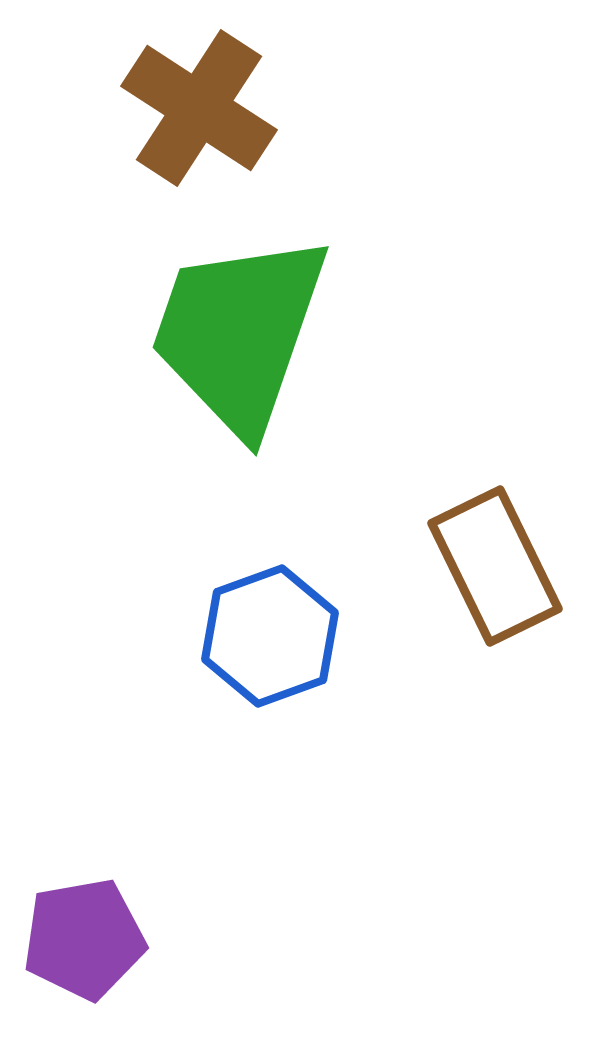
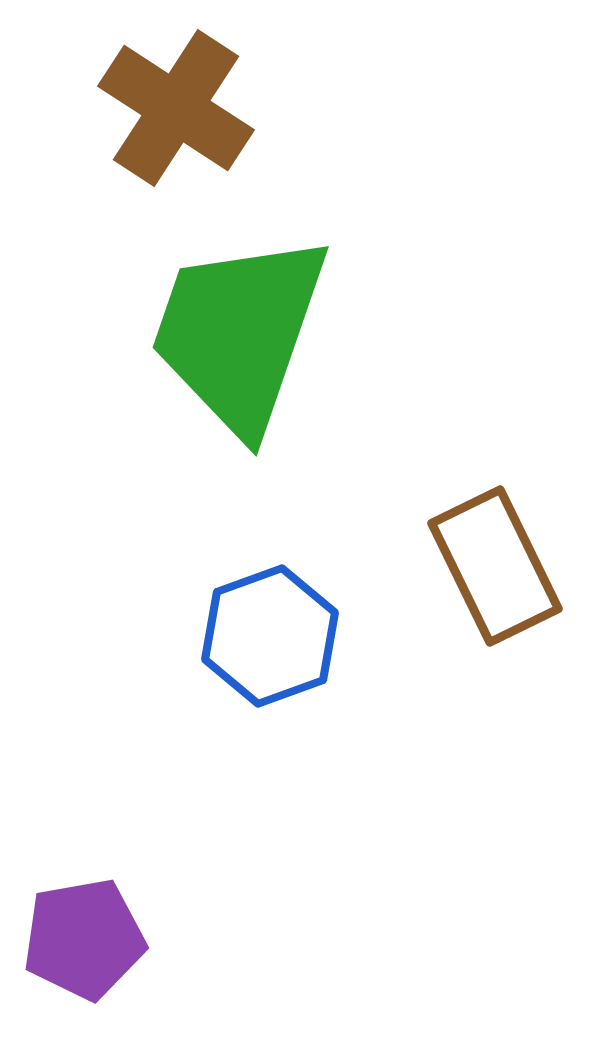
brown cross: moved 23 px left
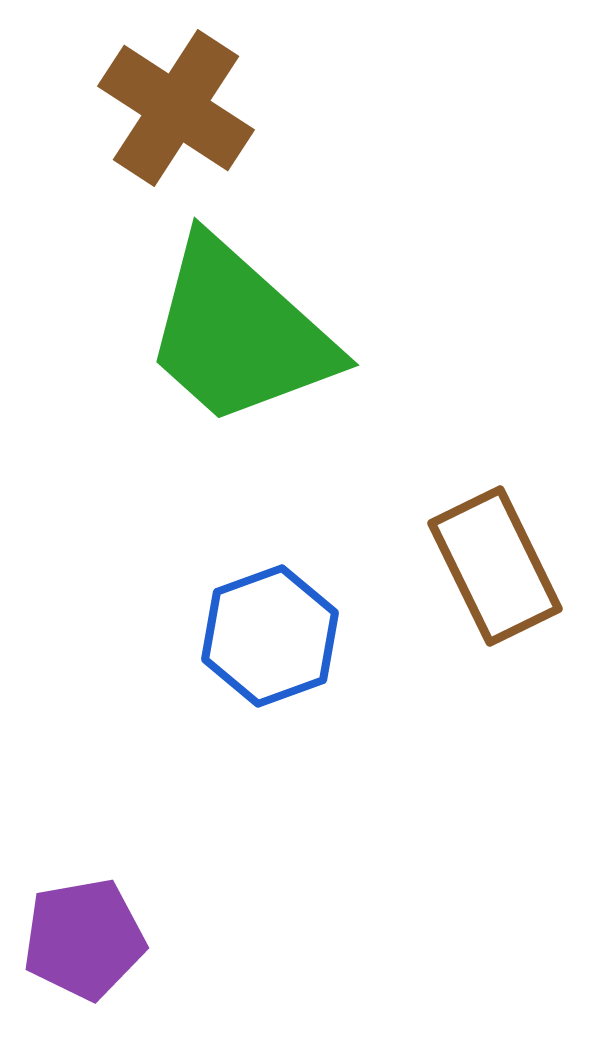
green trapezoid: rotated 67 degrees counterclockwise
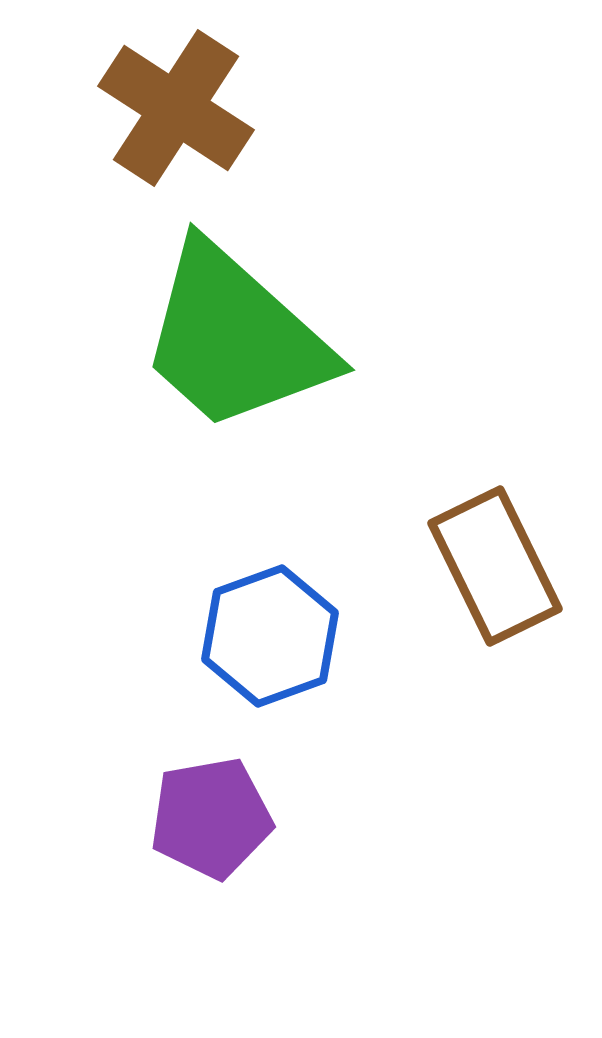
green trapezoid: moved 4 px left, 5 px down
purple pentagon: moved 127 px right, 121 px up
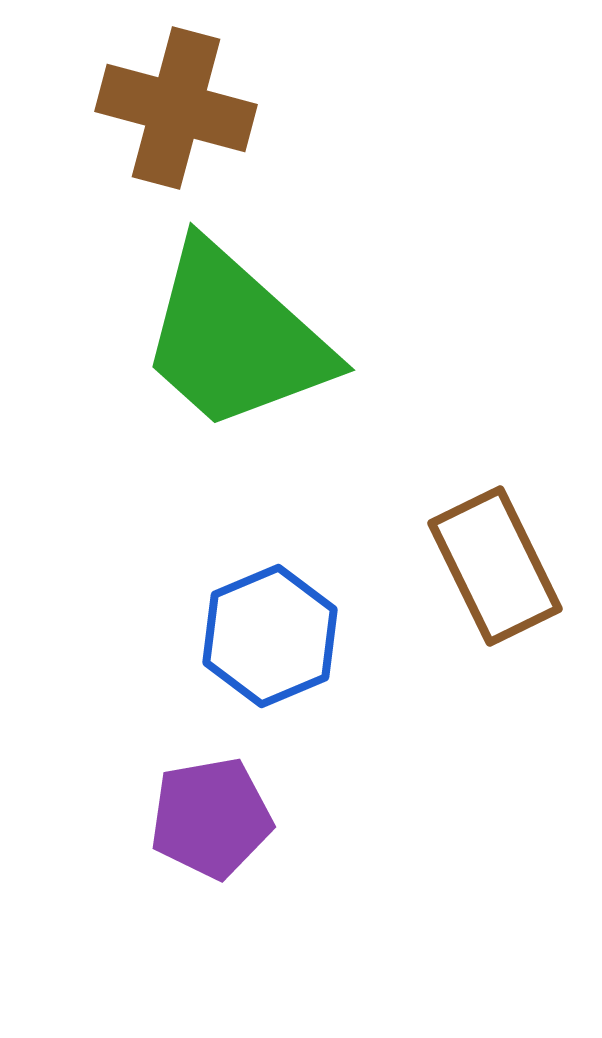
brown cross: rotated 18 degrees counterclockwise
blue hexagon: rotated 3 degrees counterclockwise
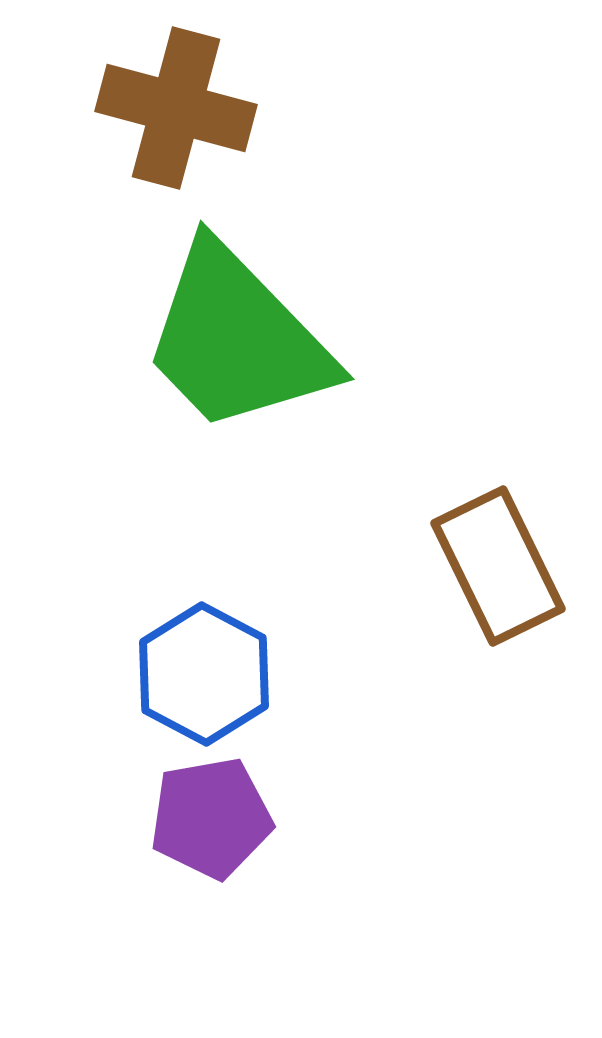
green trapezoid: moved 2 px right, 1 px down; rotated 4 degrees clockwise
brown rectangle: moved 3 px right
blue hexagon: moved 66 px left, 38 px down; rotated 9 degrees counterclockwise
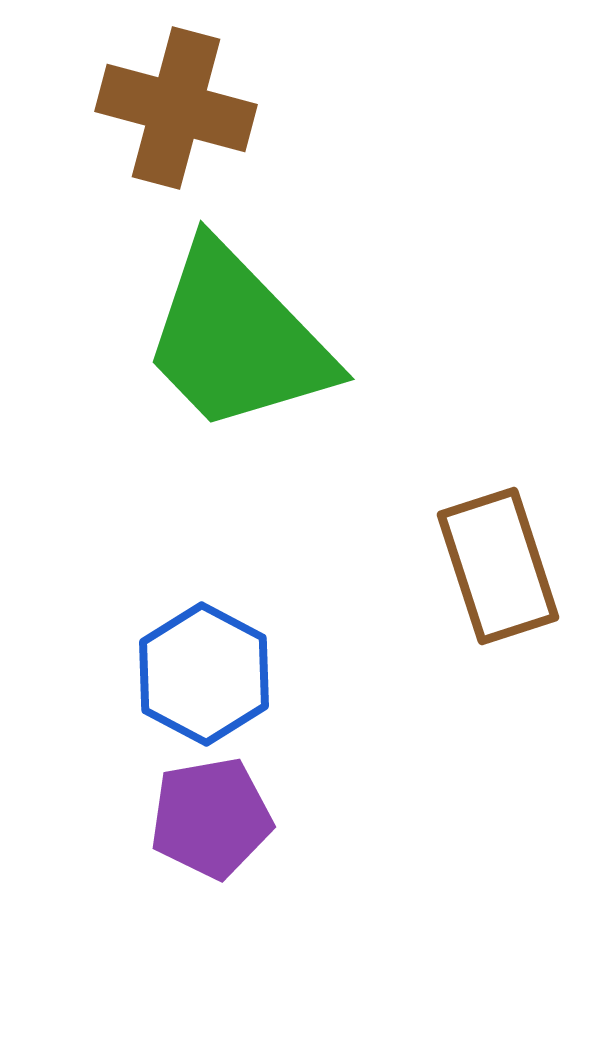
brown rectangle: rotated 8 degrees clockwise
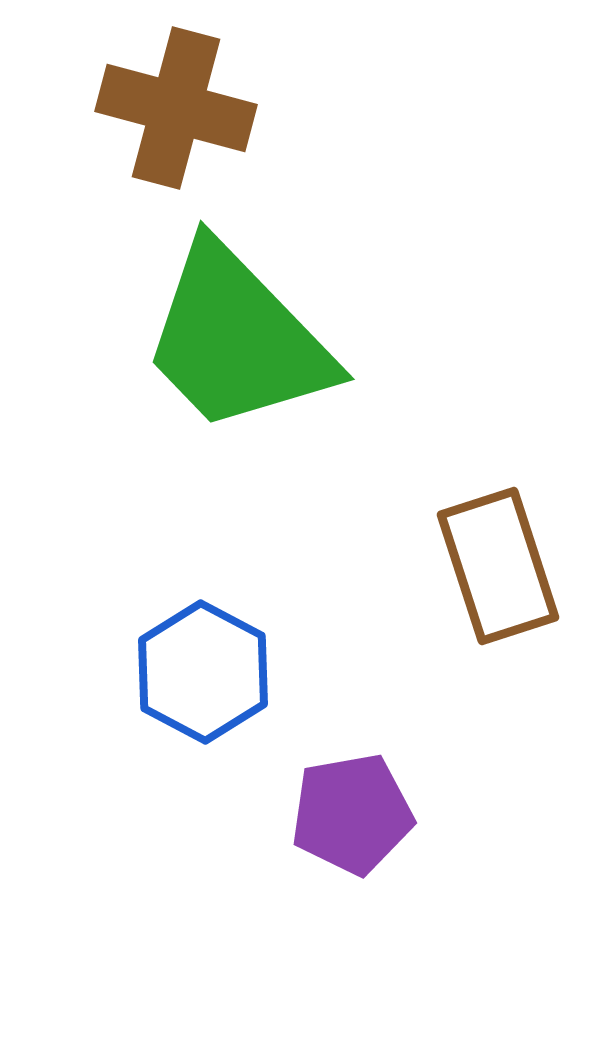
blue hexagon: moved 1 px left, 2 px up
purple pentagon: moved 141 px right, 4 px up
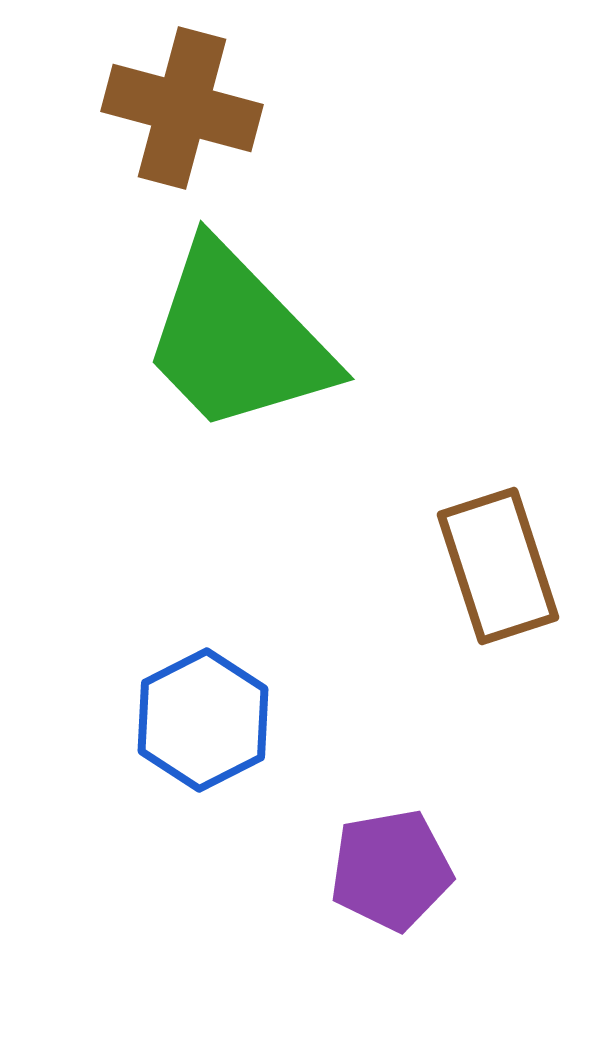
brown cross: moved 6 px right
blue hexagon: moved 48 px down; rotated 5 degrees clockwise
purple pentagon: moved 39 px right, 56 px down
